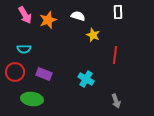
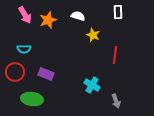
purple rectangle: moved 2 px right
cyan cross: moved 6 px right, 6 px down
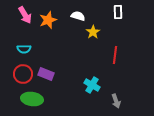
yellow star: moved 3 px up; rotated 16 degrees clockwise
red circle: moved 8 px right, 2 px down
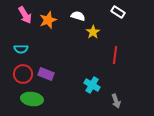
white rectangle: rotated 56 degrees counterclockwise
cyan semicircle: moved 3 px left
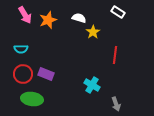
white semicircle: moved 1 px right, 2 px down
gray arrow: moved 3 px down
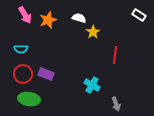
white rectangle: moved 21 px right, 3 px down
green ellipse: moved 3 px left
